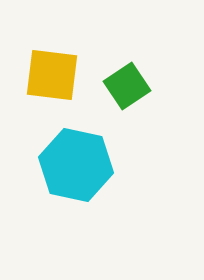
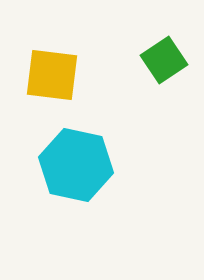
green square: moved 37 px right, 26 px up
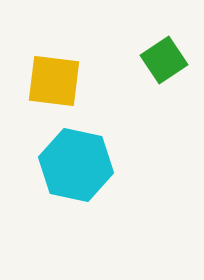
yellow square: moved 2 px right, 6 px down
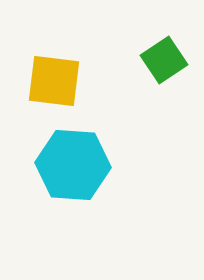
cyan hexagon: moved 3 px left; rotated 8 degrees counterclockwise
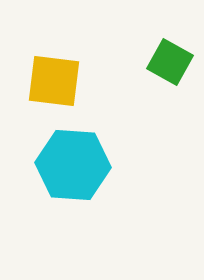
green square: moved 6 px right, 2 px down; rotated 27 degrees counterclockwise
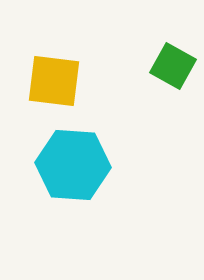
green square: moved 3 px right, 4 px down
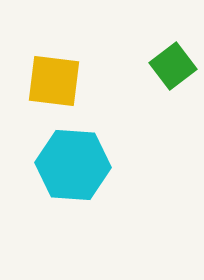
green square: rotated 24 degrees clockwise
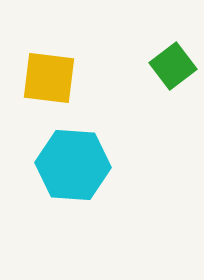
yellow square: moved 5 px left, 3 px up
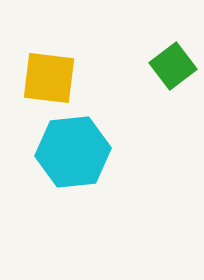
cyan hexagon: moved 13 px up; rotated 10 degrees counterclockwise
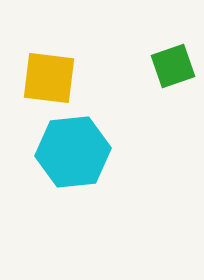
green square: rotated 18 degrees clockwise
